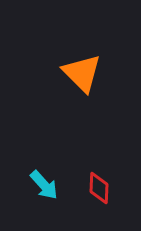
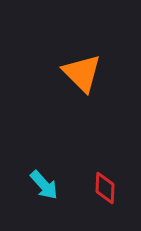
red diamond: moved 6 px right
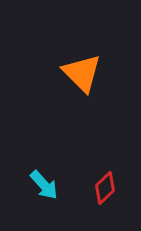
red diamond: rotated 44 degrees clockwise
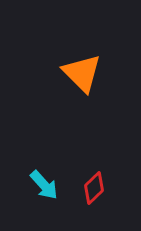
red diamond: moved 11 px left
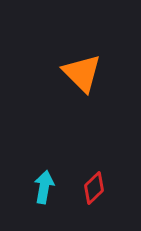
cyan arrow: moved 2 px down; rotated 128 degrees counterclockwise
